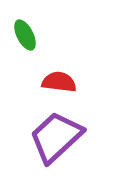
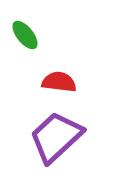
green ellipse: rotated 12 degrees counterclockwise
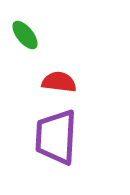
purple trapezoid: rotated 44 degrees counterclockwise
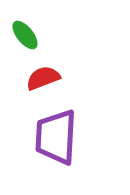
red semicircle: moved 16 px left, 4 px up; rotated 28 degrees counterclockwise
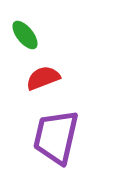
purple trapezoid: rotated 10 degrees clockwise
